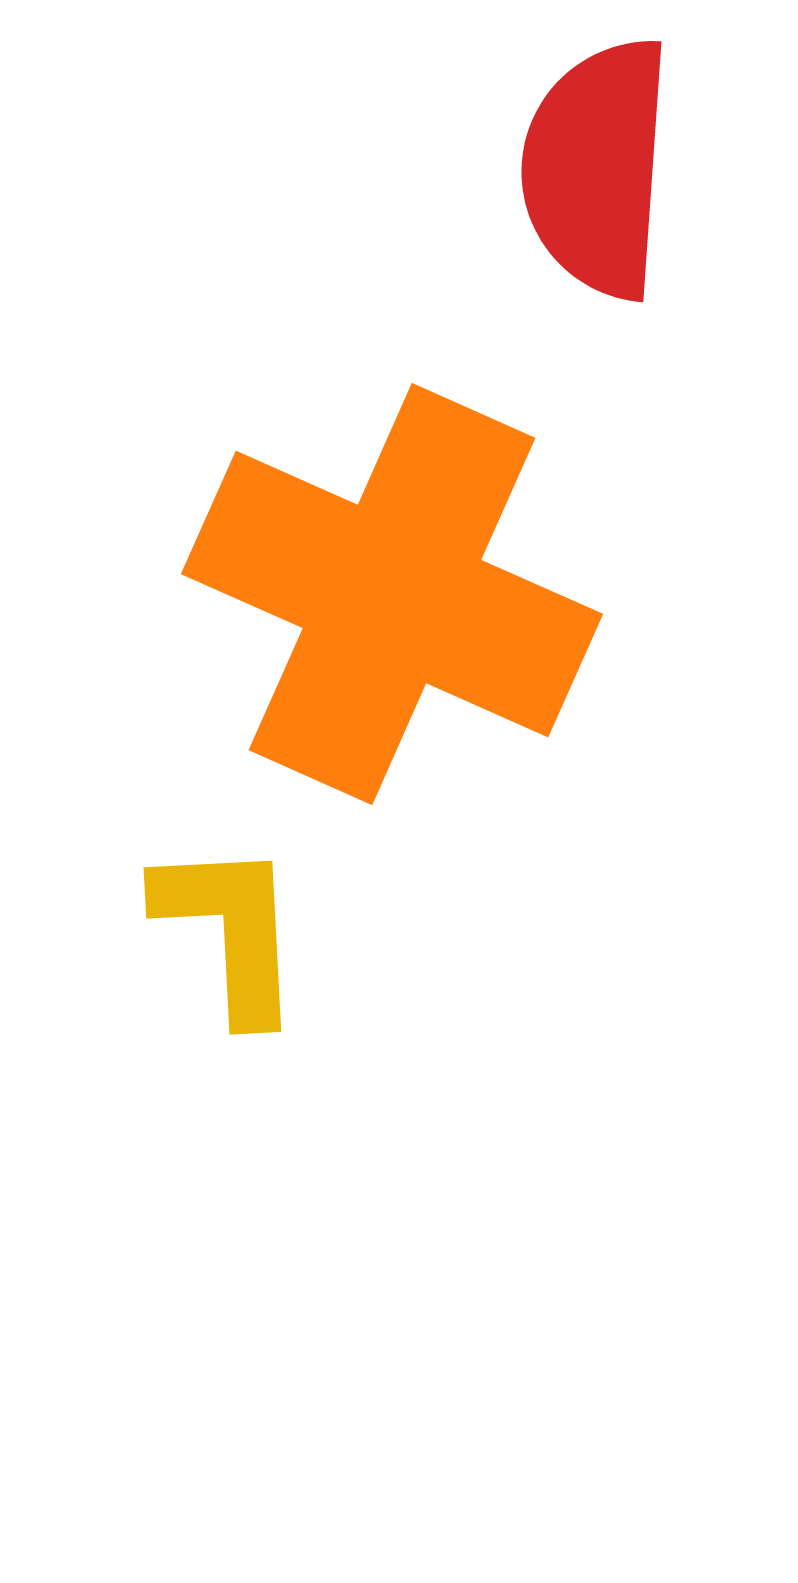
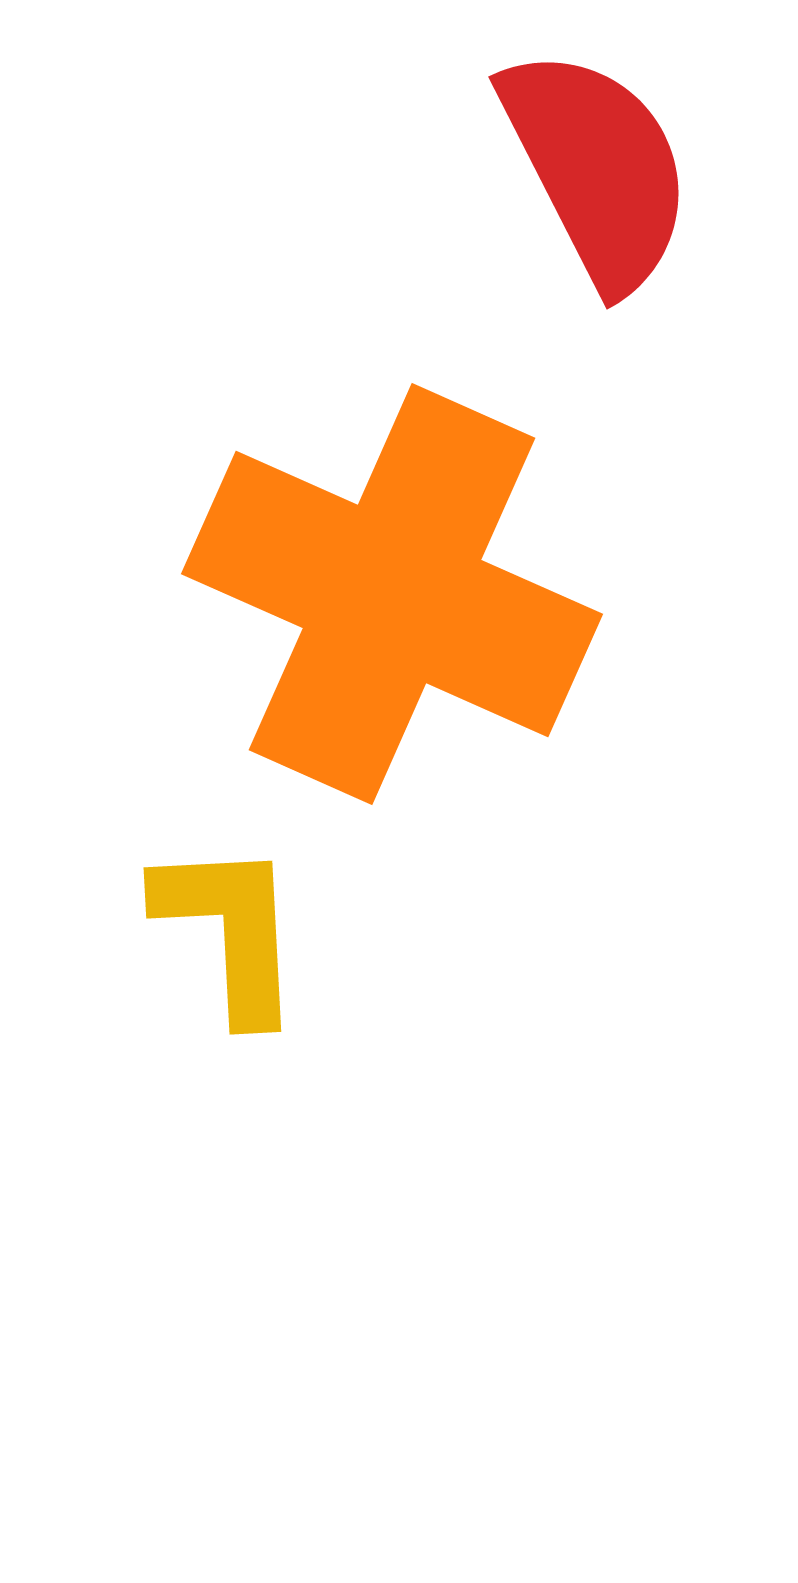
red semicircle: rotated 149 degrees clockwise
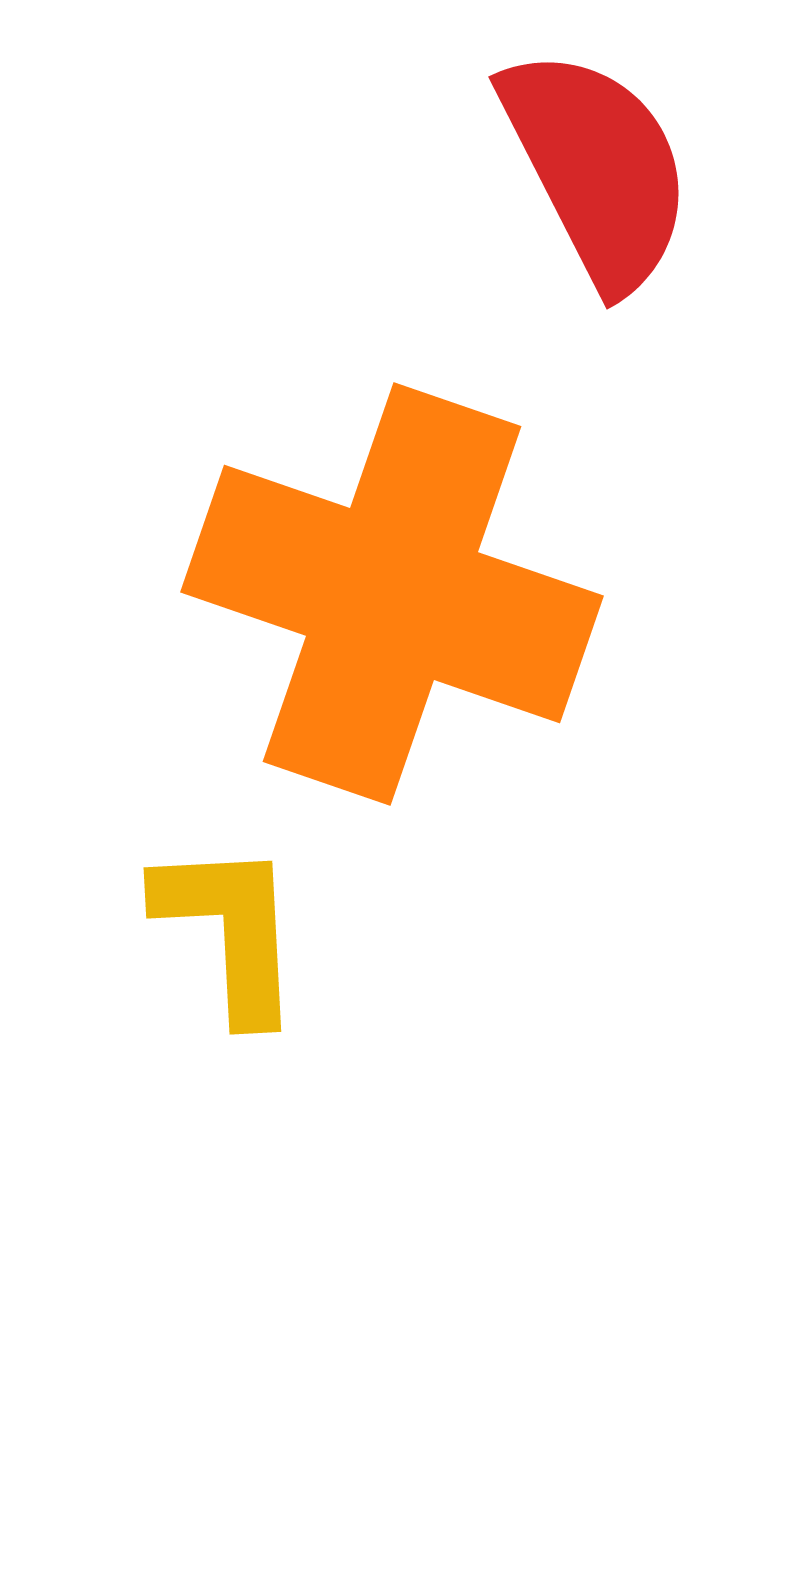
orange cross: rotated 5 degrees counterclockwise
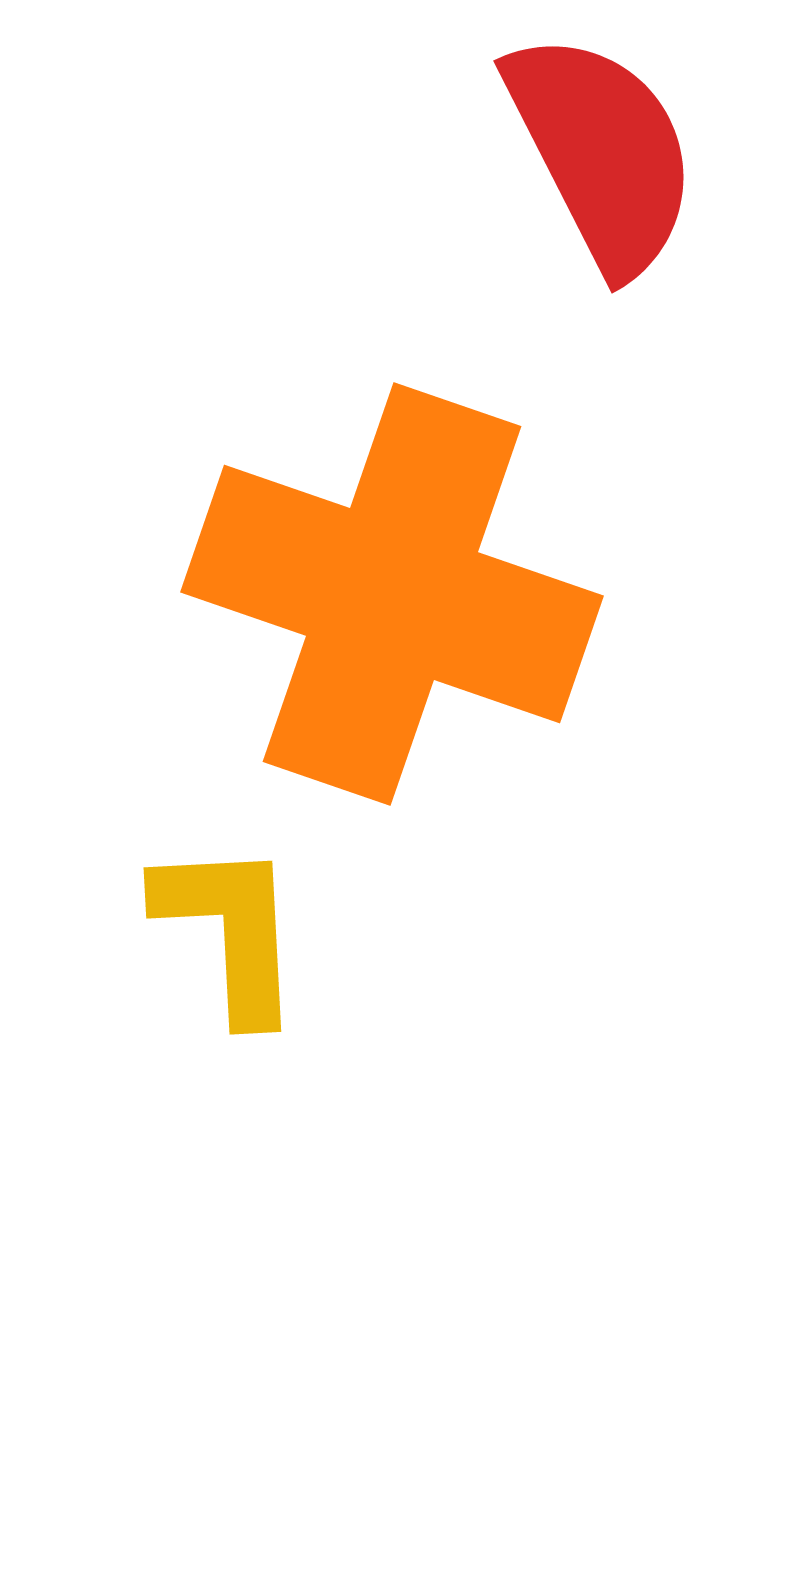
red semicircle: moved 5 px right, 16 px up
